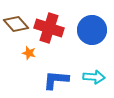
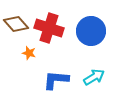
blue circle: moved 1 px left, 1 px down
cyan arrow: rotated 35 degrees counterclockwise
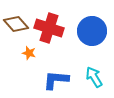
blue circle: moved 1 px right
cyan arrow: rotated 90 degrees counterclockwise
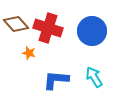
red cross: moved 1 px left
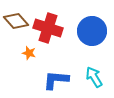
brown diamond: moved 3 px up
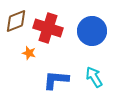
brown diamond: rotated 70 degrees counterclockwise
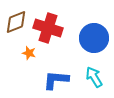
brown diamond: moved 1 px down
blue circle: moved 2 px right, 7 px down
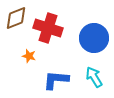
brown diamond: moved 4 px up
orange star: moved 3 px down
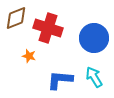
blue L-shape: moved 4 px right
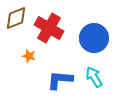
red cross: moved 1 px right; rotated 12 degrees clockwise
